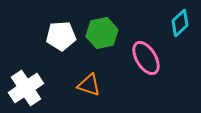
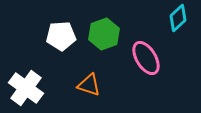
cyan diamond: moved 2 px left, 5 px up
green hexagon: moved 2 px right, 1 px down; rotated 8 degrees counterclockwise
white cross: rotated 20 degrees counterclockwise
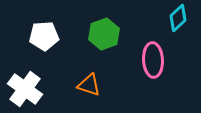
white pentagon: moved 17 px left
pink ellipse: moved 7 px right, 2 px down; rotated 28 degrees clockwise
white cross: moved 1 px left, 1 px down
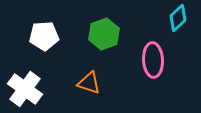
orange triangle: moved 2 px up
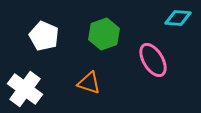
cyan diamond: rotated 48 degrees clockwise
white pentagon: rotated 28 degrees clockwise
pink ellipse: rotated 28 degrees counterclockwise
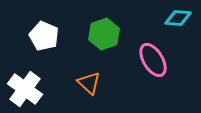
orange triangle: rotated 25 degrees clockwise
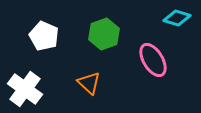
cyan diamond: moved 1 px left; rotated 12 degrees clockwise
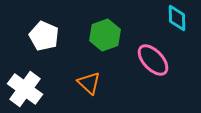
cyan diamond: rotated 72 degrees clockwise
green hexagon: moved 1 px right, 1 px down
pink ellipse: rotated 12 degrees counterclockwise
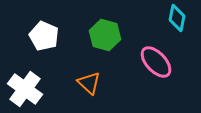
cyan diamond: rotated 12 degrees clockwise
green hexagon: rotated 24 degrees counterclockwise
pink ellipse: moved 3 px right, 2 px down
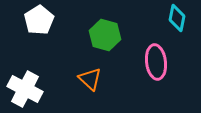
white pentagon: moved 5 px left, 16 px up; rotated 16 degrees clockwise
pink ellipse: rotated 36 degrees clockwise
orange triangle: moved 1 px right, 4 px up
white cross: rotated 8 degrees counterclockwise
